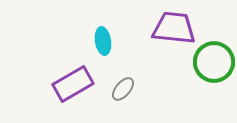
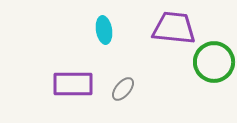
cyan ellipse: moved 1 px right, 11 px up
purple rectangle: rotated 30 degrees clockwise
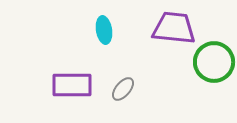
purple rectangle: moved 1 px left, 1 px down
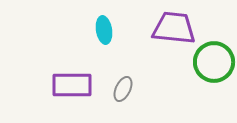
gray ellipse: rotated 15 degrees counterclockwise
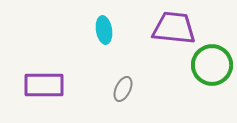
green circle: moved 2 px left, 3 px down
purple rectangle: moved 28 px left
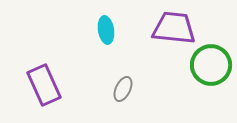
cyan ellipse: moved 2 px right
green circle: moved 1 px left
purple rectangle: rotated 66 degrees clockwise
